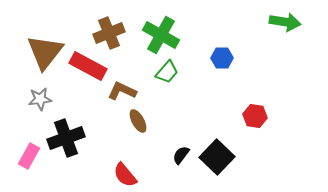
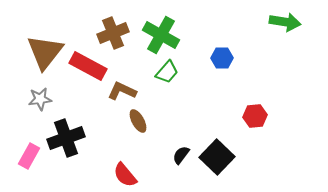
brown cross: moved 4 px right
red hexagon: rotated 15 degrees counterclockwise
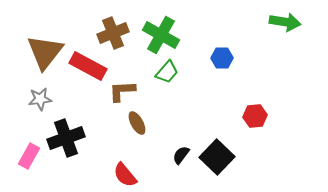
brown L-shape: rotated 28 degrees counterclockwise
brown ellipse: moved 1 px left, 2 px down
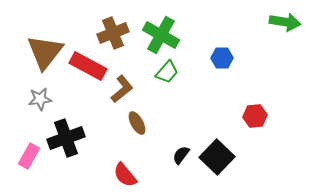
brown L-shape: moved 2 px up; rotated 144 degrees clockwise
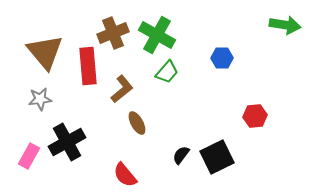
green arrow: moved 3 px down
green cross: moved 4 px left
brown triangle: rotated 18 degrees counterclockwise
red rectangle: rotated 57 degrees clockwise
black cross: moved 1 px right, 4 px down; rotated 9 degrees counterclockwise
black square: rotated 20 degrees clockwise
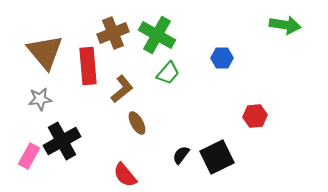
green trapezoid: moved 1 px right, 1 px down
black cross: moved 5 px left, 1 px up
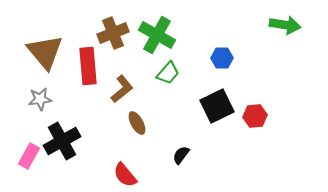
black square: moved 51 px up
